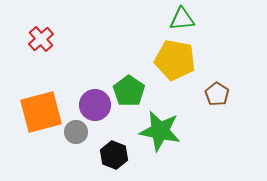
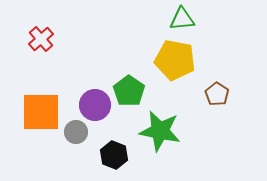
orange square: rotated 15 degrees clockwise
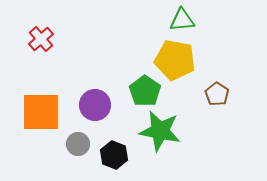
green triangle: moved 1 px down
green pentagon: moved 16 px right
gray circle: moved 2 px right, 12 px down
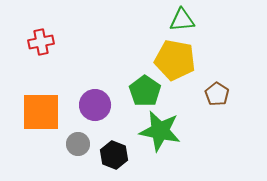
red cross: moved 3 px down; rotated 30 degrees clockwise
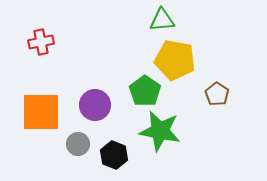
green triangle: moved 20 px left
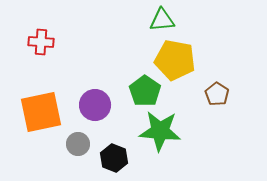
red cross: rotated 15 degrees clockwise
orange square: rotated 12 degrees counterclockwise
green star: rotated 6 degrees counterclockwise
black hexagon: moved 3 px down
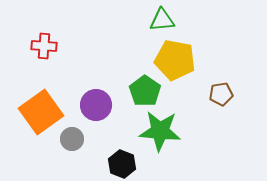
red cross: moved 3 px right, 4 px down
brown pentagon: moved 4 px right; rotated 30 degrees clockwise
purple circle: moved 1 px right
orange square: rotated 24 degrees counterclockwise
gray circle: moved 6 px left, 5 px up
black hexagon: moved 8 px right, 6 px down
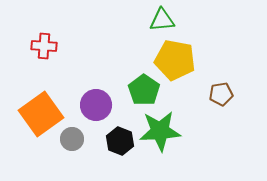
green pentagon: moved 1 px left, 1 px up
orange square: moved 2 px down
green star: rotated 9 degrees counterclockwise
black hexagon: moved 2 px left, 23 px up
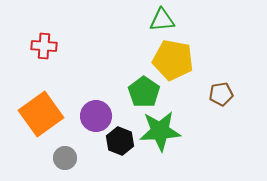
yellow pentagon: moved 2 px left
green pentagon: moved 2 px down
purple circle: moved 11 px down
gray circle: moved 7 px left, 19 px down
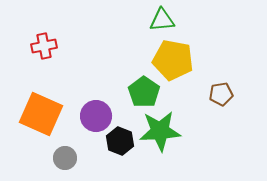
red cross: rotated 15 degrees counterclockwise
orange square: rotated 30 degrees counterclockwise
